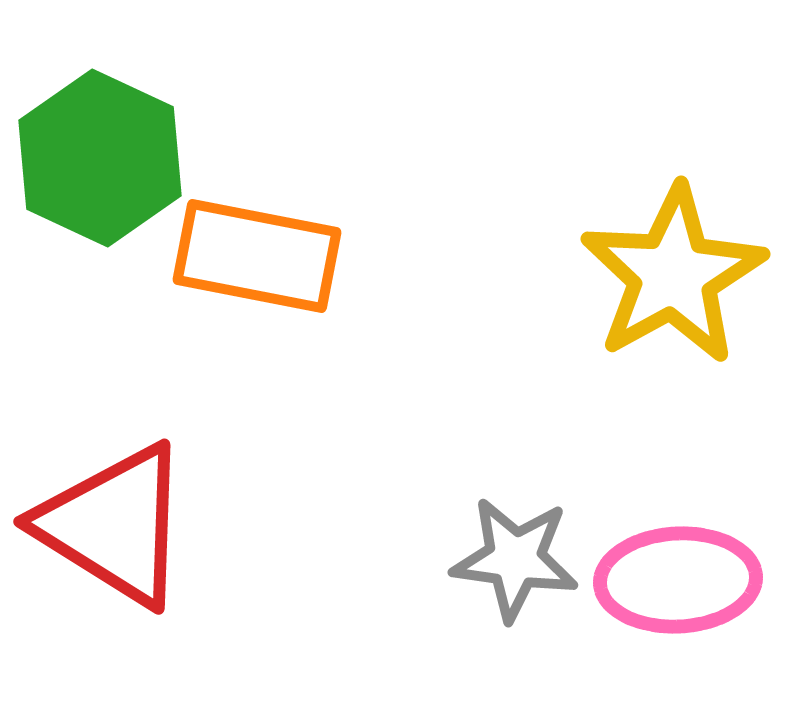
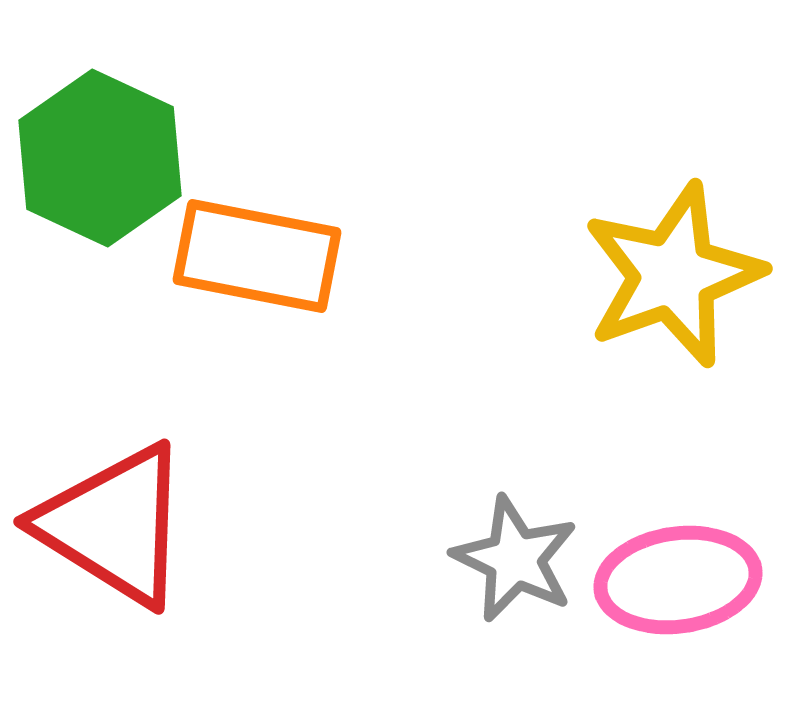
yellow star: rotated 9 degrees clockwise
gray star: rotated 18 degrees clockwise
pink ellipse: rotated 5 degrees counterclockwise
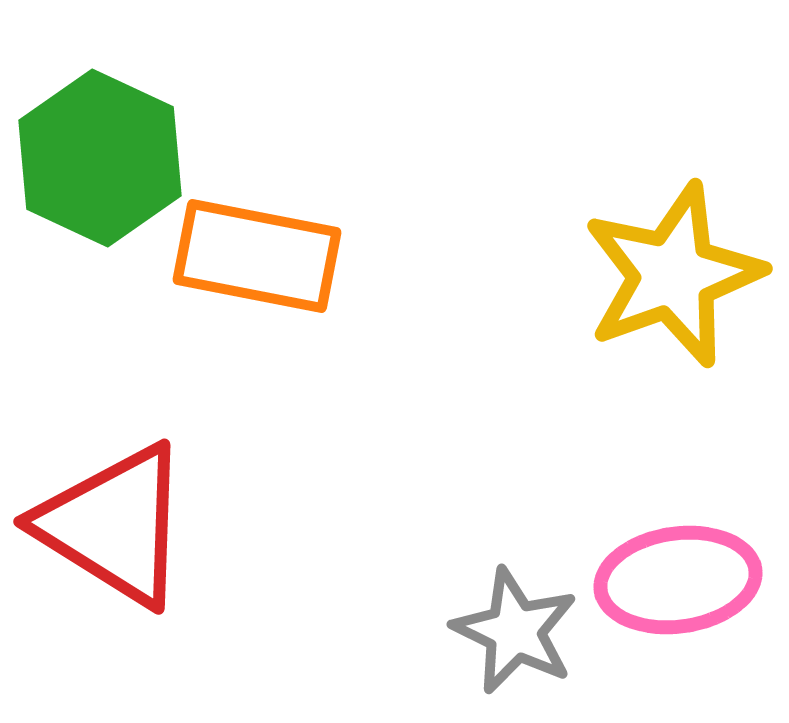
gray star: moved 72 px down
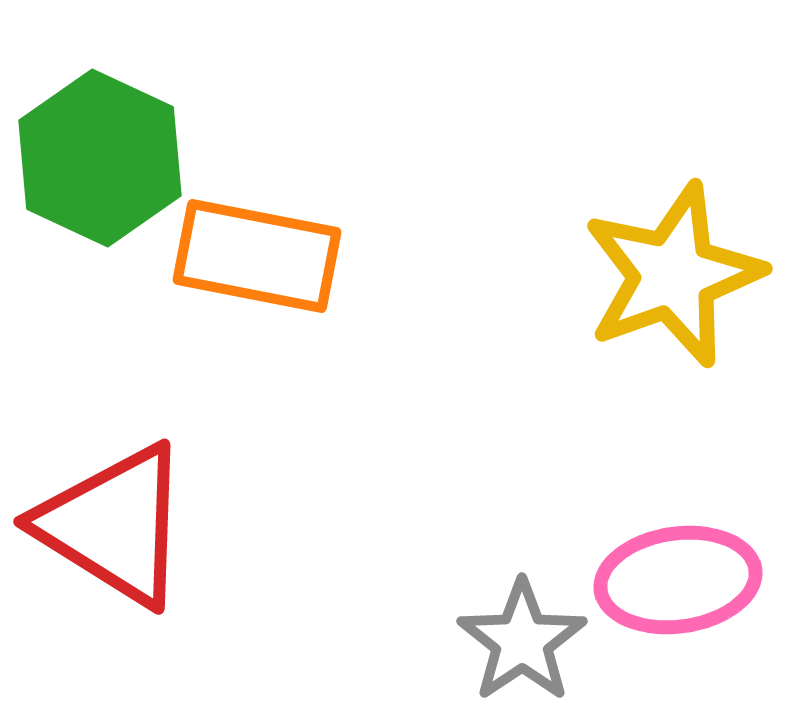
gray star: moved 7 px right, 10 px down; rotated 12 degrees clockwise
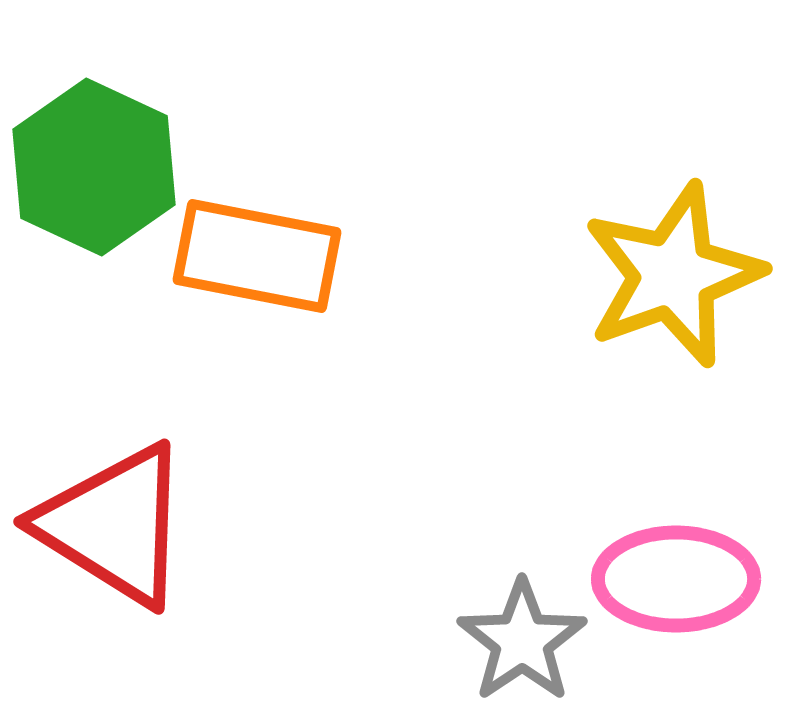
green hexagon: moved 6 px left, 9 px down
pink ellipse: moved 2 px left, 1 px up; rotated 8 degrees clockwise
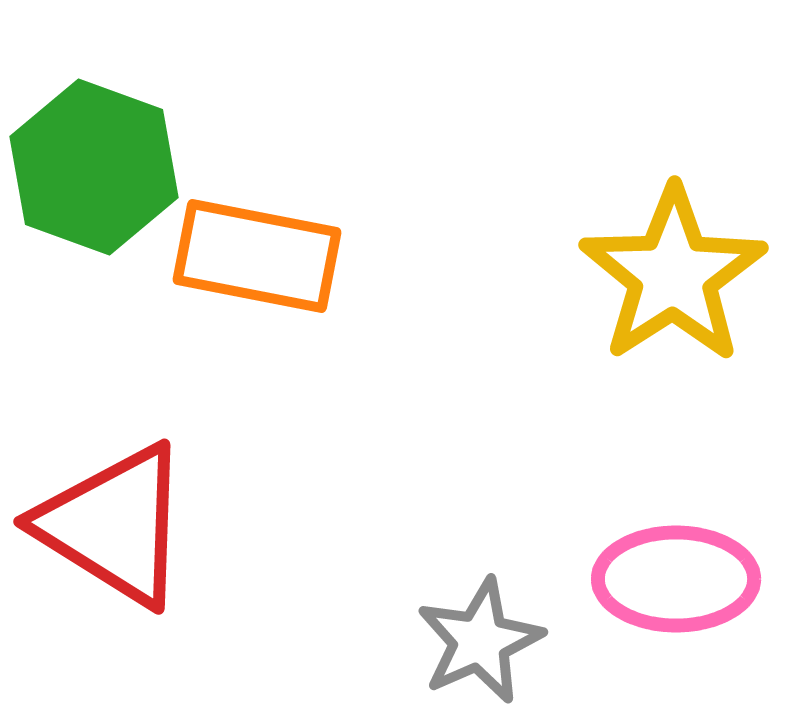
green hexagon: rotated 5 degrees counterclockwise
yellow star: rotated 13 degrees counterclockwise
gray star: moved 42 px left; rotated 10 degrees clockwise
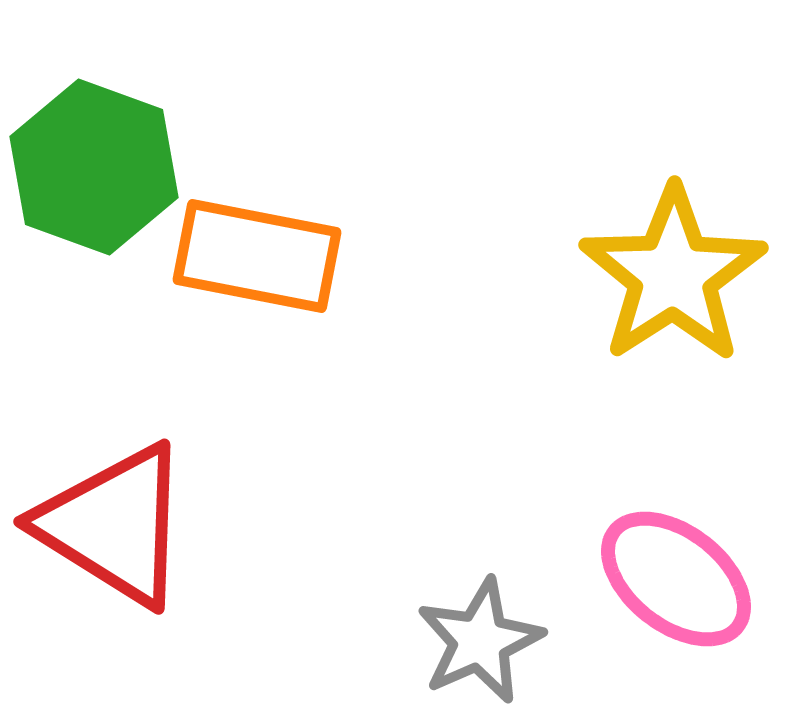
pink ellipse: rotated 38 degrees clockwise
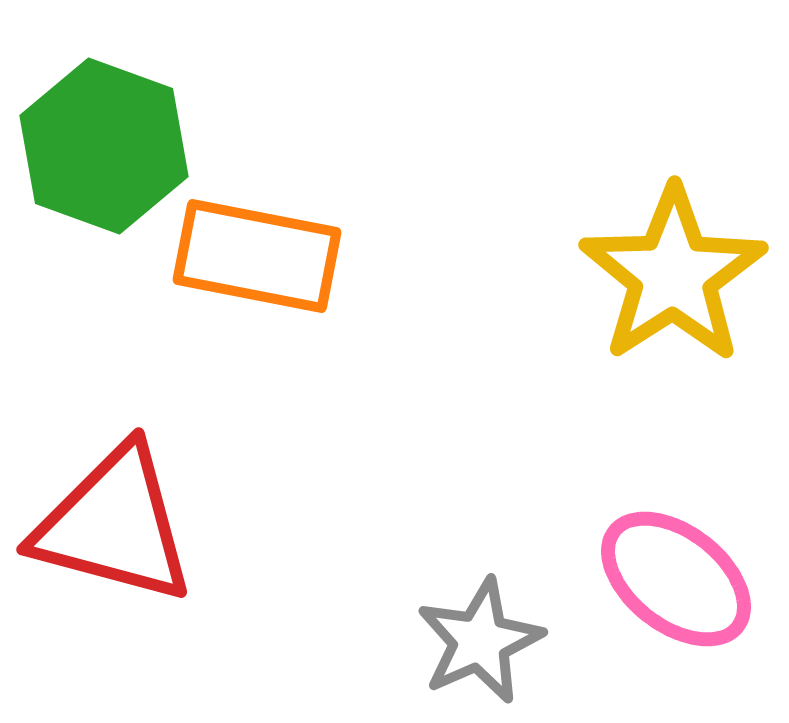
green hexagon: moved 10 px right, 21 px up
red triangle: rotated 17 degrees counterclockwise
